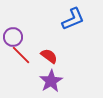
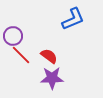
purple circle: moved 1 px up
purple star: moved 1 px right, 3 px up; rotated 30 degrees clockwise
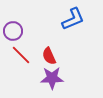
purple circle: moved 5 px up
red semicircle: rotated 150 degrees counterclockwise
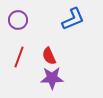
purple circle: moved 5 px right, 11 px up
red line: moved 2 px left, 2 px down; rotated 65 degrees clockwise
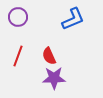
purple circle: moved 3 px up
red line: moved 1 px left, 1 px up
purple star: moved 2 px right
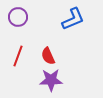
red semicircle: moved 1 px left
purple star: moved 3 px left, 2 px down
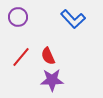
blue L-shape: rotated 70 degrees clockwise
red line: moved 3 px right, 1 px down; rotated 20 degrees clockwise
purple star: moved 1 px right
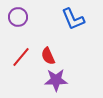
blue L-shape: rotated 20 degrees clockwise
purple star: moved 4 px right
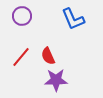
purple circle: moved 4 px right, 1 px up
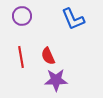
red line: rotated 50 degrees counterclockwise
